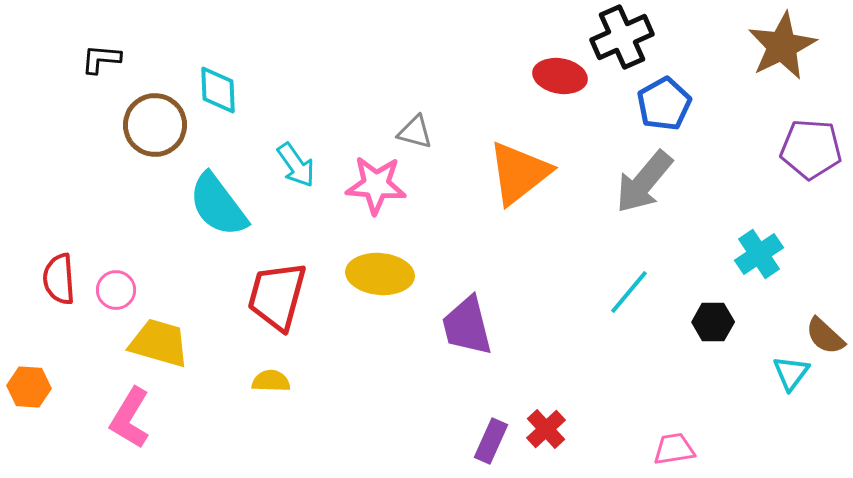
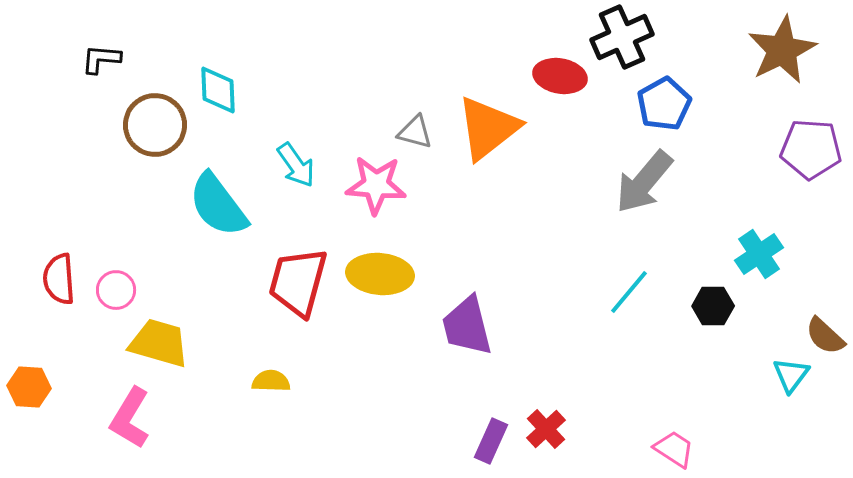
brown star: moved 4 px down
orange triangle: moved 31 px left, 45 px up
red trapezoid: moved 21 px right, 14 px up
black hexagon: moved 16 px up
cyan triangle: moved 2 px down
pink trapezoid: rotated 42 degrees clockwise
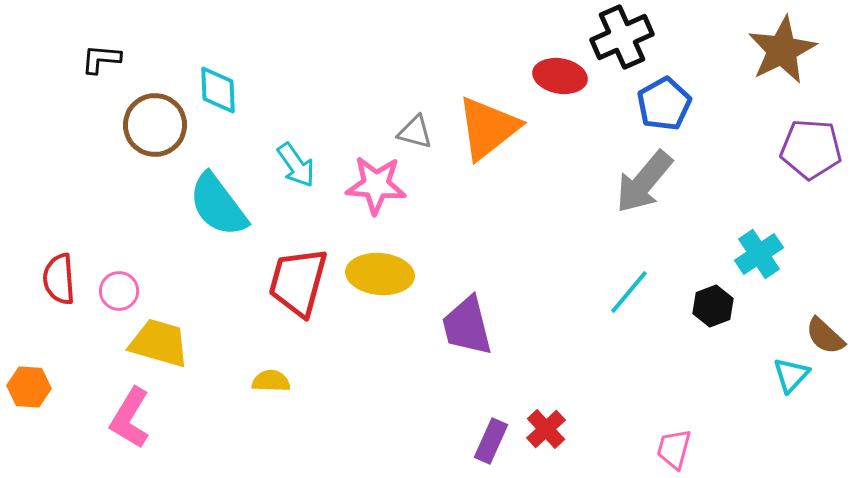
pink circle: moved 3 px right, 1 px down
black hexagon: rotated 21 degrees counterclockwise
cyan triangle: rotated 6 degrees clockwise
pink trapezoid: rotated 108 degrees counterclockwise
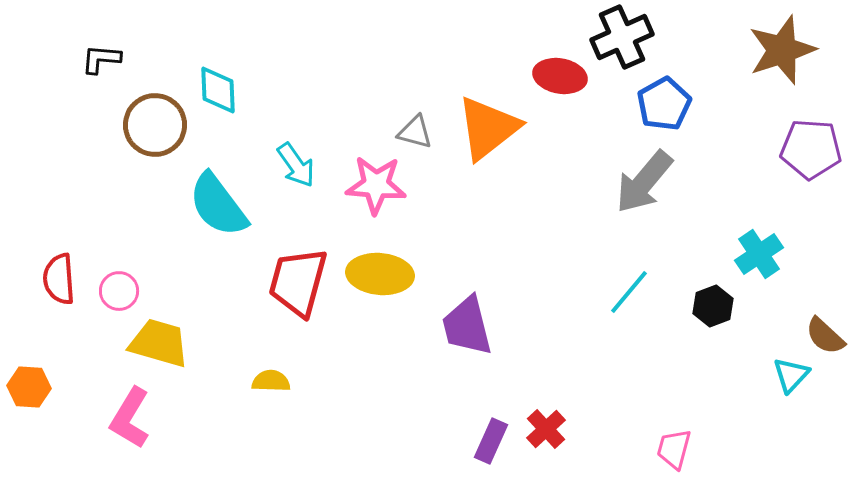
brown star: rotated 8 degrees clockwise
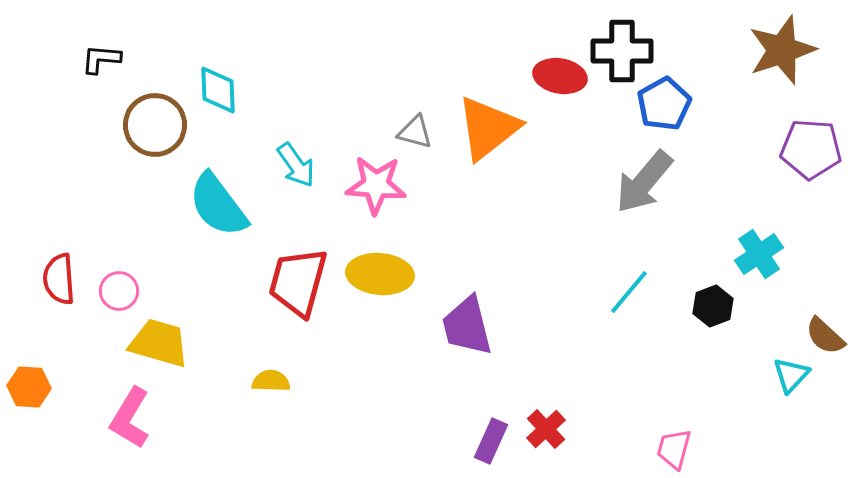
black cross: moved 14 px down; rotated 24 degrees clockwise
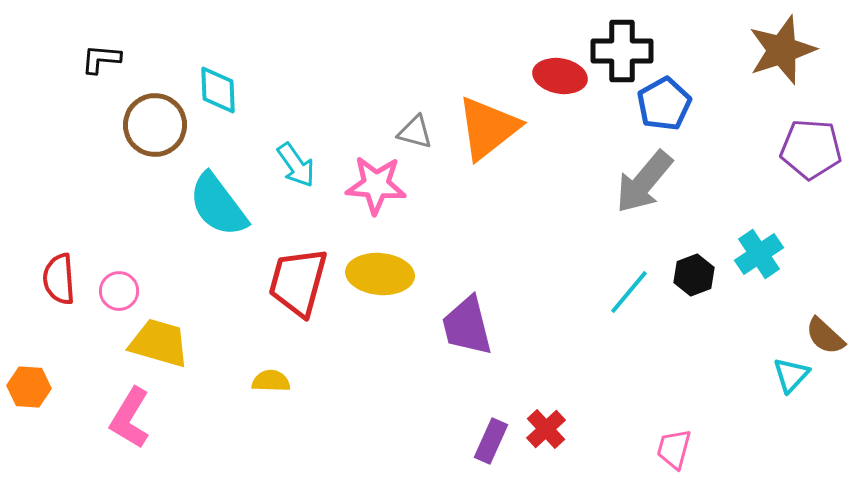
black hexagon: moved 19 px left, 31 px up
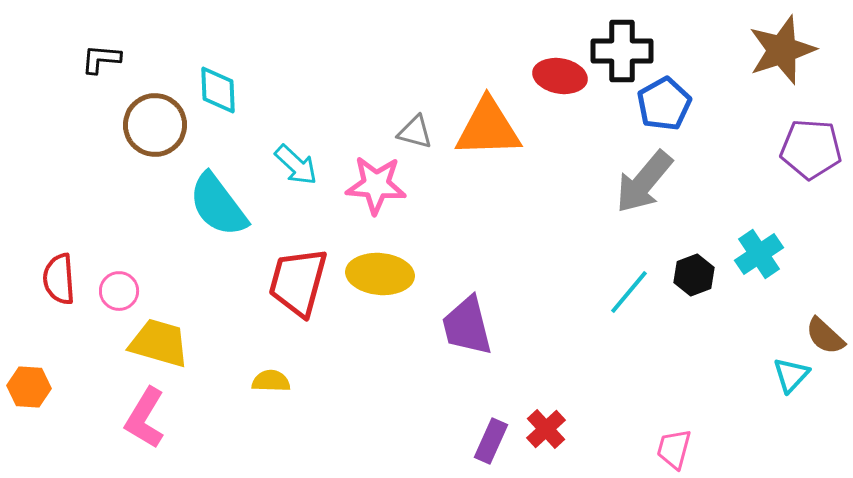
orange triangle: rotated 36 degrees clockwise
cyan arrow: rotated 12 degrees counterclockwise
pink L-shape: moved 15 px right
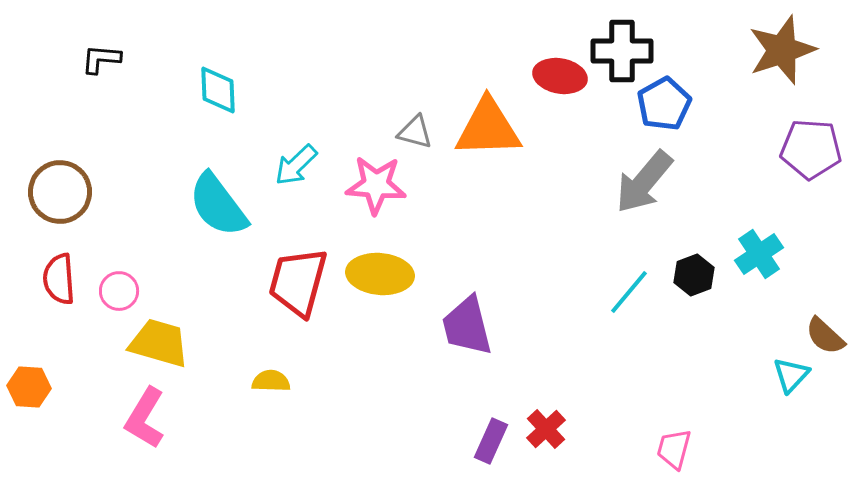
brown circle: moved 95 px left, 67 px down
cyan arrow: rotated 93 degrees clockwise
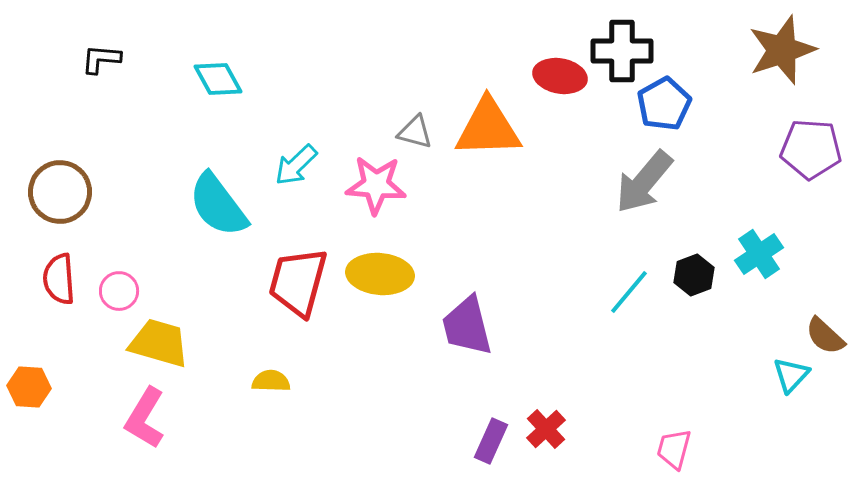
cyan diamond: moved 11 px up; rotated 27 degrees counterclockwise
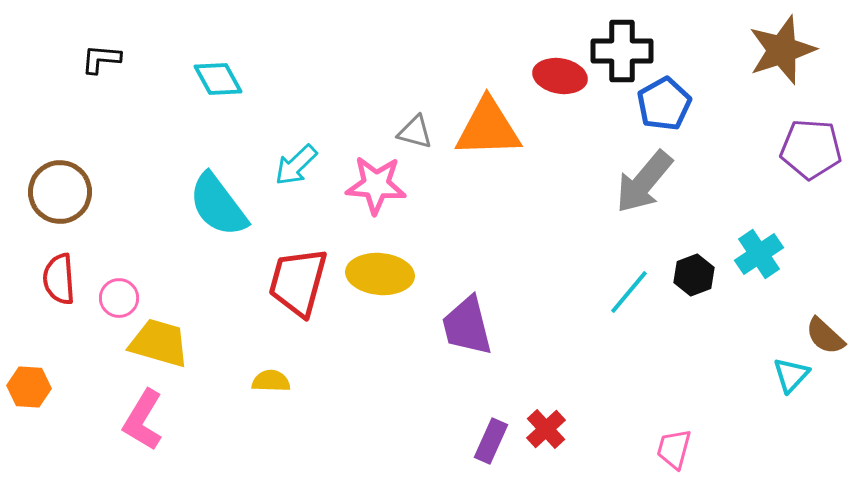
pink circle: moved 7 px down
pink L-shape: moved 2 px left, 2 px down
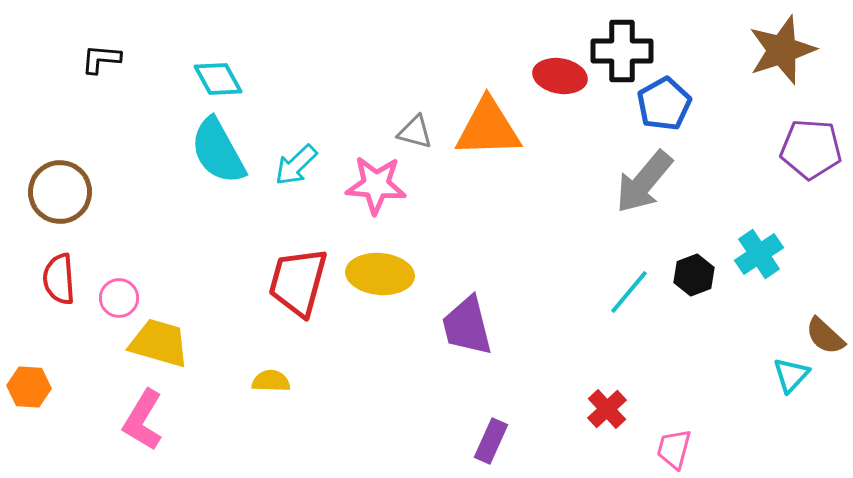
cyan semicircle: moved 54 px up; rotated 8 degrees clockwise
red cross: moved 61 px right, 20 px up
